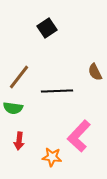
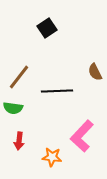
pink L-shape: moved 3 px right
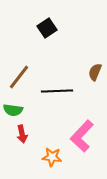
brown semicircle: rotated 48 degrees clockwise
green semicircle: moved 2 px down
red arrow: moved 3 px right, 7 px up; rotated 18 degrees counterclockwise
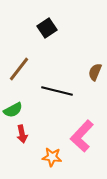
brown line: moved 8 px up
black line: rotated 16 degrees clockwise
green semicircle: rotated 36 degrees counterclockwise
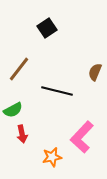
pink L-shape: moved 1 px down
orange star: rotated 18 degrees counterclockwise
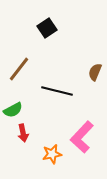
red arrow: moved 1 px right, 1 px up
orange star: moved 3 px up
